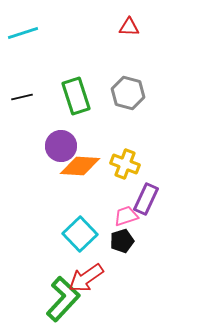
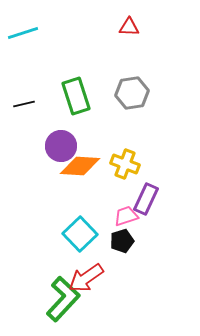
gray hexagon: moved 4 px right; rotated 24 degrees counterclockwise
black line: moved 2 px right, 7 px down
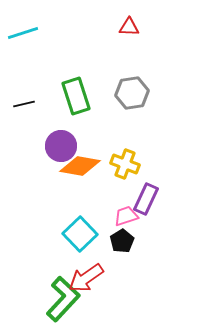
orange diamond: rotated 6 degrees clockwise
black pentagon: rotated 15 degrees counterclockwise
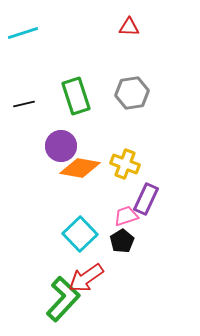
orange diamond: moved 2 px down
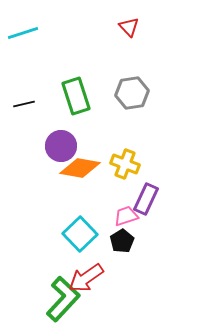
red triangle: rotated 45 degrees clockwise
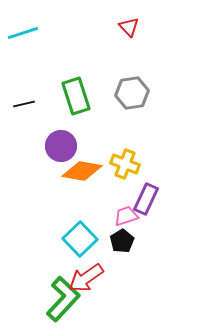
orange diamond: moved 2 px right, 3 px down
cyan square: moved 5 px down
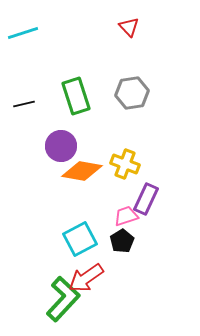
cyan square: rotated 16 degrees clockwise
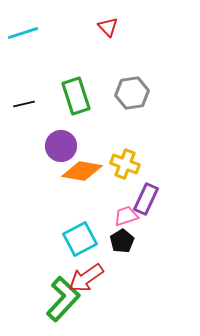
red triangle: moved 21 px left
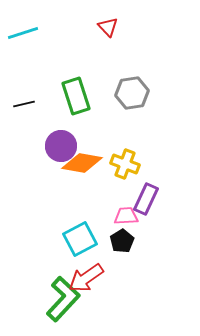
orange diamond: moved 8 px up
pink trapezoid: rotated 15 degrees clockwise
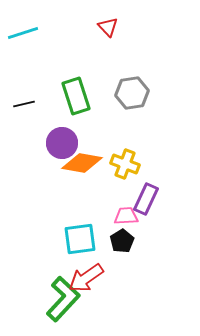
purple circle: moved 1 px right, 3 px up
cyan square: rotated 20 degrees clockwise
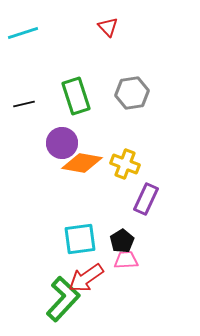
pink trapezoid: moved 44 px down
